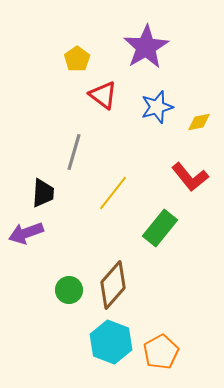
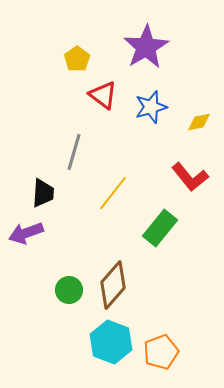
blue star: moved 6 px left
orange pentagon: rotated 8 degrees clockwise
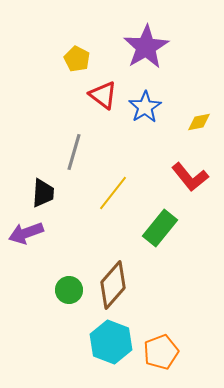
yellow pentagon: rotated 10 degrees counterclockwise
blue star: moved 6 px left; rotated 16 degrees counterclockwise
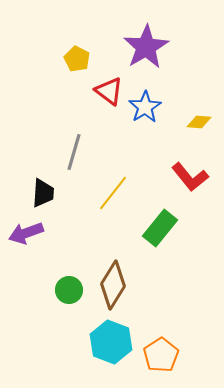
red triangle: moved 6 px right, 4 px up
yellow diamond: rotated 15 degrees clockwise
brown diamond: rotated 9 degrees counterclockwise
orange pentagon: moved 3 px down; rotated 12 degrees counterclockwise
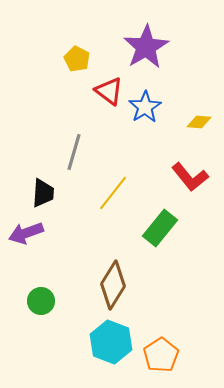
green circle: moved 28 px left, 11 px down
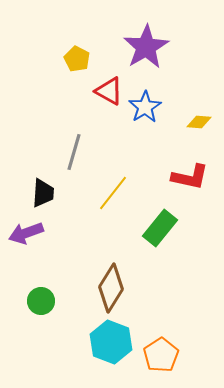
red triangle: rotated 8 degrees counterclockwise
red L-shape: rotated 39 degrees counterclockwise
brown diamond: moved 2 px left, 3 px down
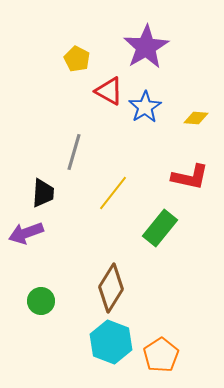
yellow diamond: moved 3 px left, 4 px up
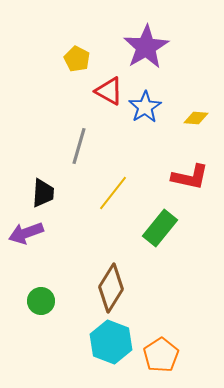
gray line: moved 5 px right, 6 px up
